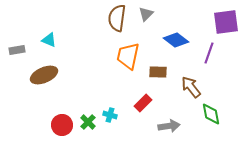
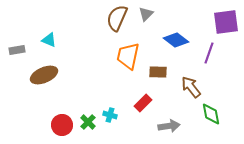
brown semicircle: rotated 16 degrees clockwise
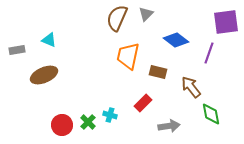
brown rectangle: rotated 12 degrees clockwise
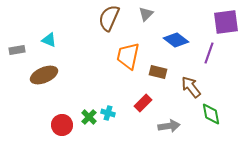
brown semicircle: moved 8 px left
cyan cross: moved 2 px left, 2 px up
green cross: moved 1 px right, 5 px up
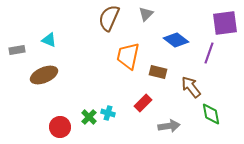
purple square: moved 1 px left, 1 px down
red circle: moved 2 px left, 2 px down
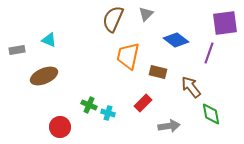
brown semicircle: moved 4 px right, 1 px down
brown ellipse: moved 1 px down
green cross: moved 12 px up; rotated 21 degrees counterclockwise
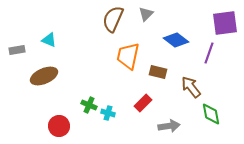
red circle: moved 1 px left, 1 px up
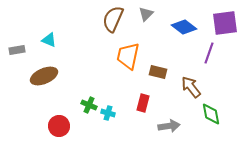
blue diamond: moved 8 px right, 13 px up
red rectangle: rotated 30 degrees counterclockwise
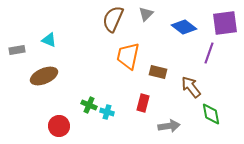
cyan cross: moved 1 px left, 1 px up
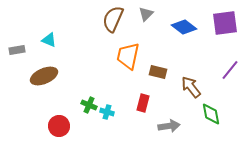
purple line: moved 21 px right, 17 px down; rotated 20 degrees clockwise
